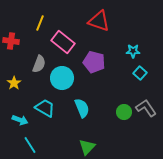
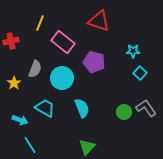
red cross: rotated 21 degrees counterclockwise
gray semicircle: moved 4 px left, 5 px down
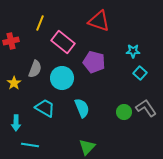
cyan arrow: moved 4 px left, 3 px down; rotated 70 degrees clockwise
cyan line: rotated 48 degrees counterclockwise
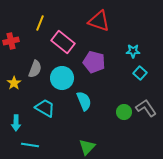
cyan semicircle: moved 2 px right, 7 px up
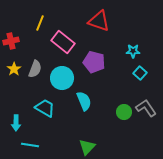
yellow star: moved 14 px up
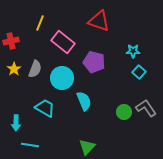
cyan square: moved 1 px left, 1 px up
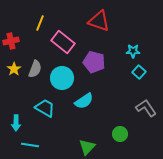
cyan semicircle: rotated 78 degrees clockwise
green circle: moved 4 px left, 22 px down
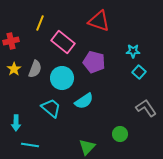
cyan trapezoid: moved 6 px right; rotated 10 degrees clockwise
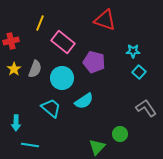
red triangle: moved 6 px right, 1 px up
green triangle: moved 10 px right
